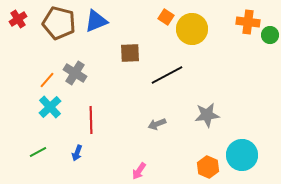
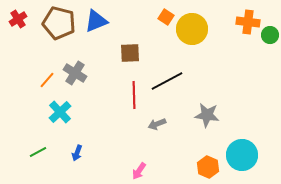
black line: moved 6 px down
cyan cross: moved 10 px right, 5 px down
gray star: rotated 15 degrees clockwise
red line: moved 43 px right, 25 px up
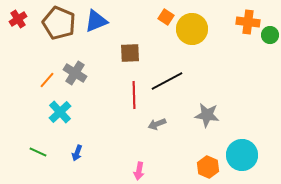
brown pentagon: rotated 8 degrees clockwise
green line: rotated 54 degrees clockwise
pink arrow: rotated 24 degrees counterclockwise
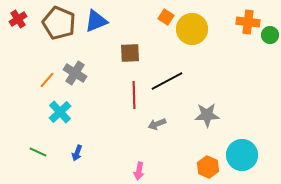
gray star: rotated 10 degrees counterclockwise
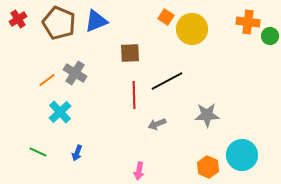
green circle: moved 1 px down
orange line: rotated 12 degrees clockwise
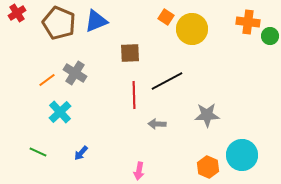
red cross: moved 1 px left, 6 px up
gray arrow: rotated 24 degrees clockwise
blue arrow: moved 4 px right; rotated 21 degrees clockwise
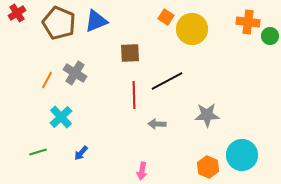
orange line: rotated 24 degrees counterclockwise
cyan cross: moved 1 px right, 5 px down
green line: rotated 42 degrees counterclockwise
pink arrow: moved 3 px right
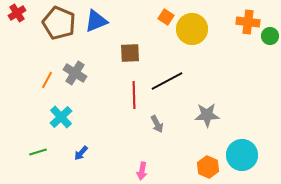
gray arrow: rotated 120 degrees counterclockwise
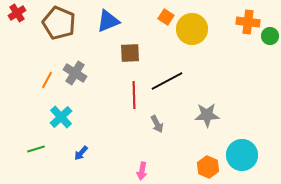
blue triangle: moved 12 px right
green line: moved 2 px left, 3 px up
